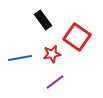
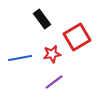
black rectangle: moved 1 px left, 1 px up
red square: rotated 24 degrees clockwise
purple line: moved 1 px left
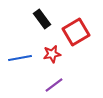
red square: moved 1 px left, 5 px up
purple line: moved 3 px down
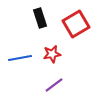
black rectangle: moved 2 px left, 1 px up; rotated 18 degrees clockwise
red square: moved 8 px up
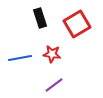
red square: moved 1 px right
red star: rotated 18 degrees clockwise
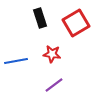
red square: moved 1 px left, 1 px up
blue line: moved 4 px left, 3 px down
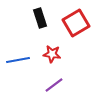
blue line: moved 2 px right, 1 px up
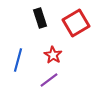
red star: moved 1 px right, 1 px down; rotated 24 degrees clockwise
blue line: rotated 65 degrees counterclockwise
purple line: moved 5 px left, 5 px up
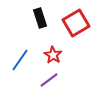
blue line: moved 2 px right; rotated 20 degrees clockwise
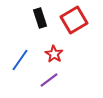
red square: moved 2 px left, 3 px up
red star: moved 1 px right, 1 px up
